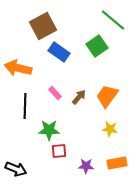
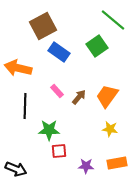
pink rectangle: moved 2 px right, 2 px up
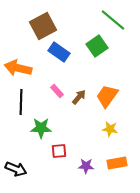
black line: moved 4 px left, 4 px up
green star: moved 8 px left, 2 px up
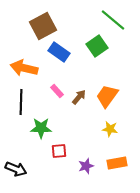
orange arrow: moved 6 px right
purple star: rotated 21 degrees counterclockwise
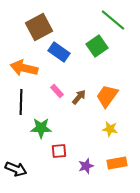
brown square: moved 4 px left, 1 px down
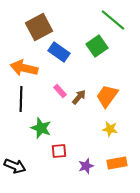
pink rectangle: moved 3 px right
black line: moved 3 px up
green star: rotated 20 degrees clockwise
black arrow: moved 1 px left, 3 px up
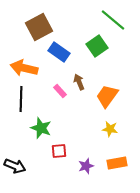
brown arrow: moved 15 px up; rotated 63 degrees counterclockwise
